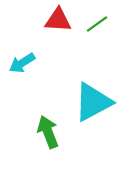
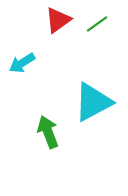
red triangle: rotated 40 degrees counterclockwise
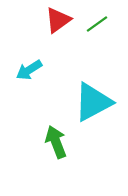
cyan arrow: moved 7 px right, 7 px down
green arrow: moved 8 px right, 10 px down
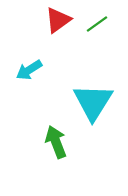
cyan triangle: rotated 30 degrees counterclockwise
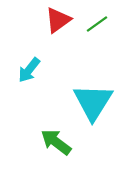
cyan arrow: rotated 20 degrees counterclockwise
green arrow: rotated 32 degrees counterclockwise
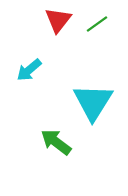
red triangle: rotated 16 degrees counterclockwise
cyan arrow: rotated 12 degrees clockwise
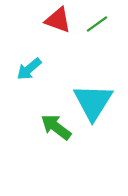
red triangle: rotated 48 degrees counterclockwise
cyan arrow: moved 1 px up
green arrow: moved 15 px up
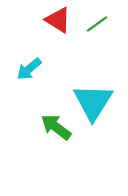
red triangle: rotated 12 degrees clockwise
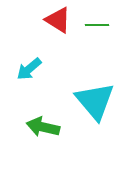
green line: moved 1 px down; rotated 35 degrees clockwise
cyan triangle: moved 2 px right, 1 px up; rotated 12 degrees counterclockwise
green arrow: moved 13 px left; rotated 24 degrees counterclockwise
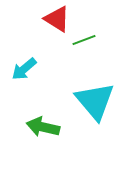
red triangle: moved 1 px left, 1 px up
green line: moved 13 px left, 15 px down; rotated 20 degrees counterclockwise
cyan arrow: moved 5 px left
